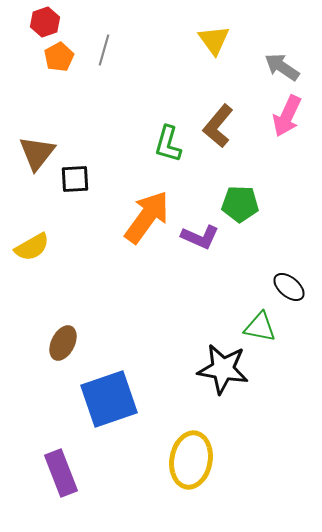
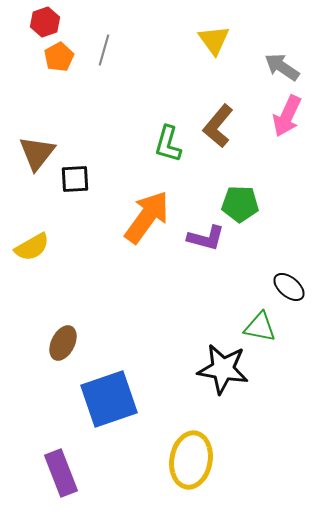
purple L-shape: moved 6 px right, 1 px down; rotated 9 degrees counterclockwise
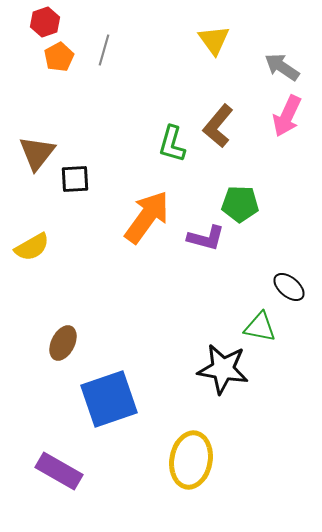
green L-shape: moved 4 px right
purple rectangle: moved 2 px left, 2 px up; rotated 39 degrees counterclockwise
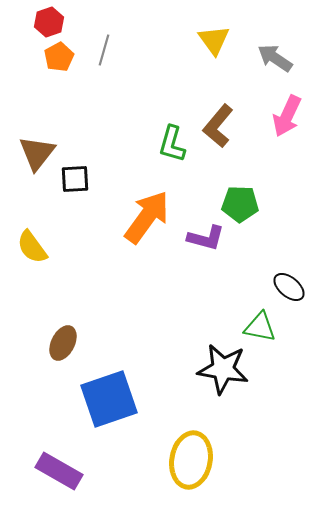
red hexagon: moved 4 px right
gray arrow: moved 7 px left, 9 px up
yellow semicircle: rotated 84 degrees clockwise
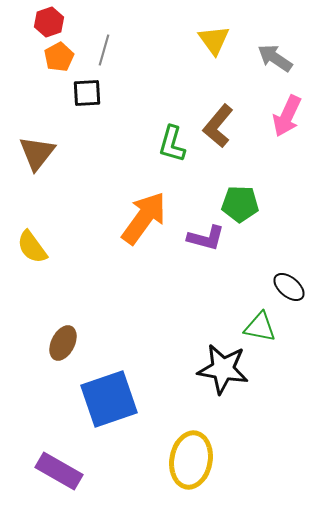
black square: moved 12 px right, 86 px up
orange arrow: moved 3 px left, 1 px down
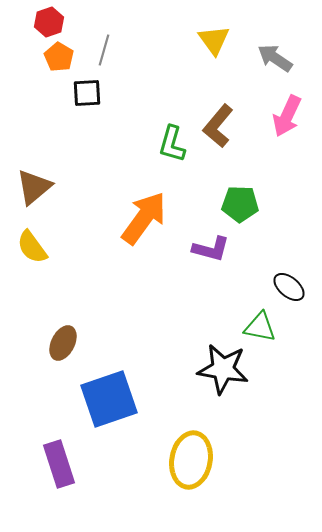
orange pentagon: rotated 12 degrees counterclockwise
brown triangle: moved 3 px left, 34 px down; rotated 12 degrees clockwise
purple L-shape: moved 5 px right, 11 px down
purple rectangle: moved 7 px up; rotated 42 degrees clockwise
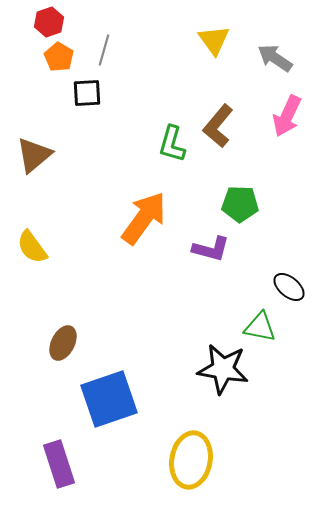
brown triangle: moved 32 px up
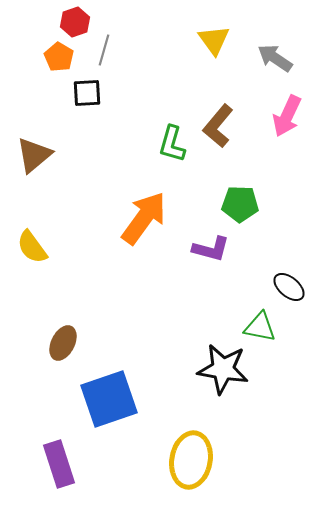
red hexagon: moved 26 px right
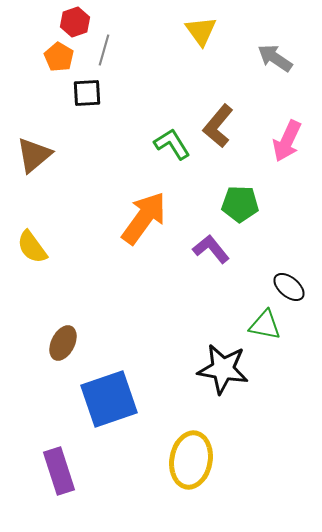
yellow triangle: moved 13 px left, 9 px up
pink arrow: moved 25 px down
green L-shape: rotated 132 degrees clockwise
purple L-shape: rotated 144 degrees counterclockwise
green triangle: moved 5 px right, 2 px up
purple rectangle: moved 7 px down
